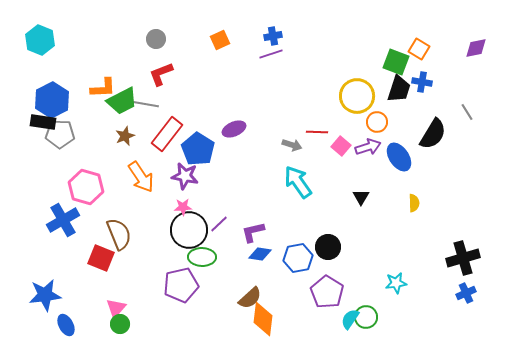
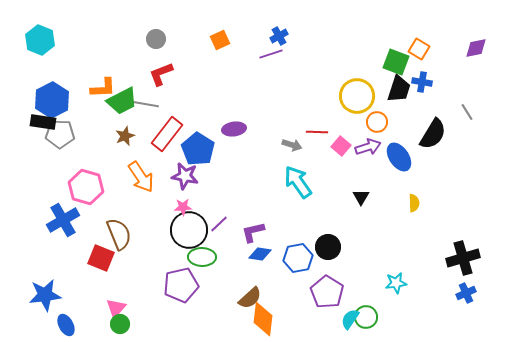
blue cross at (273, 36): moved 6 px right; rotated 18 degrees counterclockwise
purple ellipse at (234, 129): rotated 15 degrees clockwise
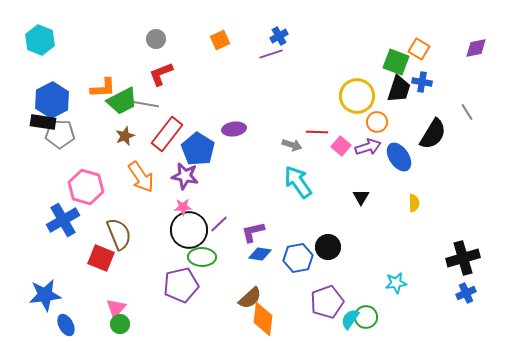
purple pentagon at (327, 292): moved 10 px down; rotated 20 degrees clockwise
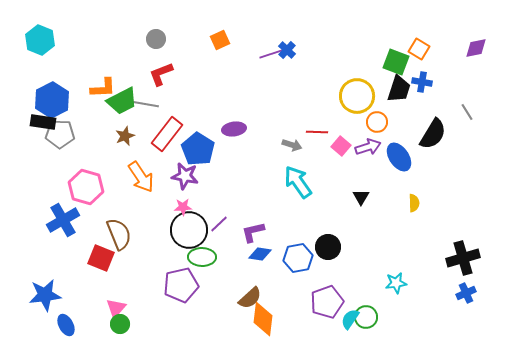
blue cross at (279, 36): moved 8 px right, 14 px down; rotated 18 degrees counterclockwise
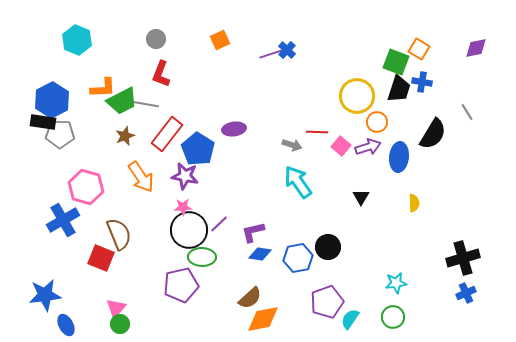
cyan hexagon at (40, 40): moved 37 px right
red L-shape at (161, 74): rotated 48 degrees counterclockwise
blue ellipse at (399, 157): rotated 40 degrees clockwise
green circle at (366, 317): moved 27 px right
orange diamond at (263, 319): rotated 72 degrees clockwise
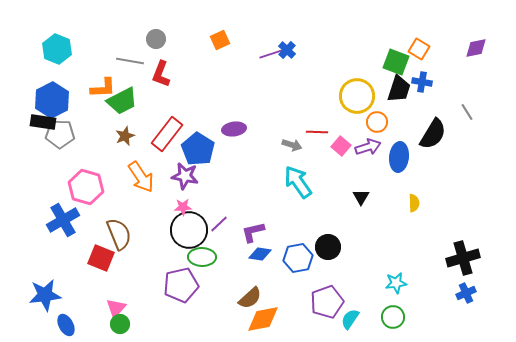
cyan hexagon at (77, 40): moved 20 px left, 9 px down
gray line at (145, 104): moved 15 px left, 43 px up
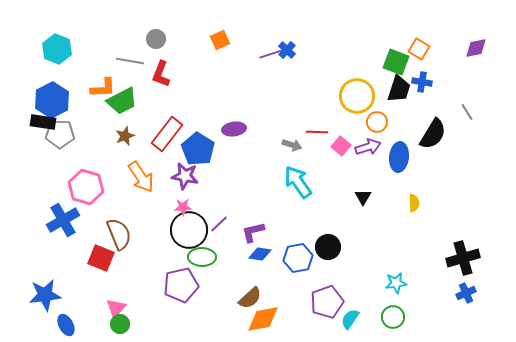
black triangle at (361, 197): moved 2 px right
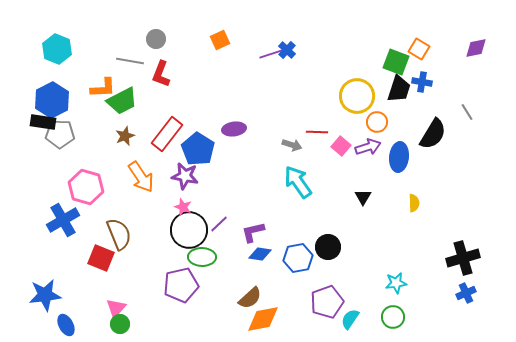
pink star at (183, 207): rotated 24 degrees clockwise
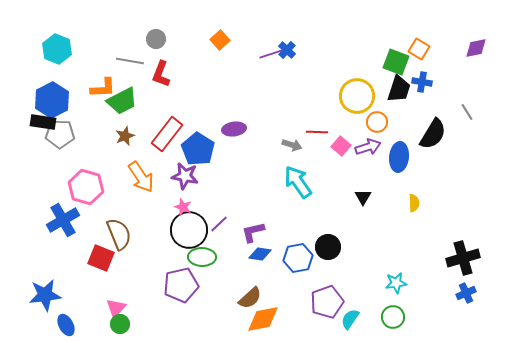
orange square at (220, 40): rotated 18 degrees counterclockwise
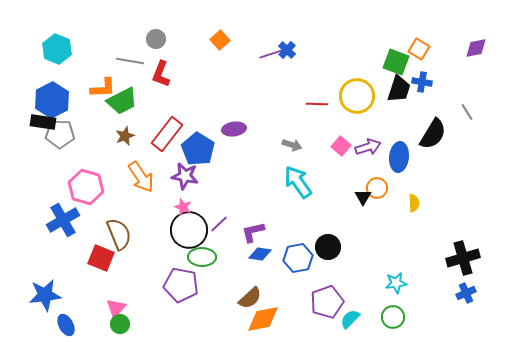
orange circle at (377, 122): moved 66 px down
red line at (317, 132): moved 28 px up
purple pentagon at (181, 285): rotated 24 degrees clockwise
cyan semicircle at (350, 319): rotated 10 degrees clockwise
